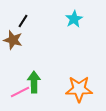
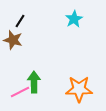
black line: moved 3 px left
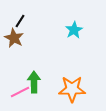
cyan star: moved 11 px down
brown star: moved 1 px right, 2 px up; rotated 12 degrees clockwise
orange star: moved 7 px left
